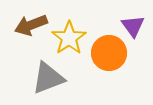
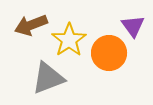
yellow star: moved 2 px down
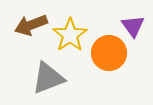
yellow star: moved 1 px right, 5 px up
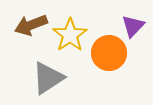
purple triangle: rotated 20 degrees clockwise
gray triangle: rotated 12 degrees counterclockwise
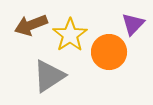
purple triangle: moved 2 px up
orange circle: moved 1 px up
gray triangle: moved 1 px right, 2 px up
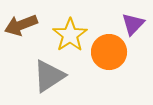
brown arrow: moved 10 px left
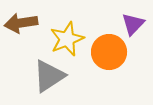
brown arrow: moved 2 px up; rotated 12 degrees clockwise
yellow star: moved 3 px left, 4 px down; rotated 12 degrees clockwise
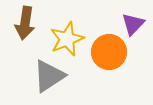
brown arrow: moved 4 px right; rotated 72 degrees counterclockwise
